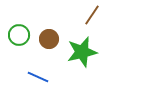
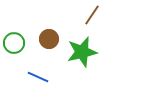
green circle: moved 5 px left, 8 px down
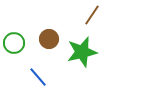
blue line: rotated 25 degrees clockwise
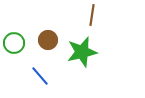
brown line: rotated 25 degrees counterclockwise
brown circle: moved 1 px left, 1 px down
blue line: moved 2 px right, 1 px up
